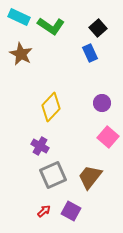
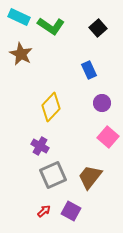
blue rectangle: moved 1 px left, 17 px down
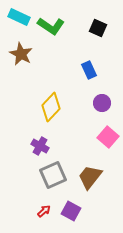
black square: rotated 24 degrees counterclockwise
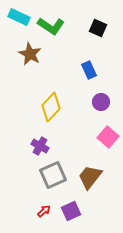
brown star: moved 9 px right
purple circle: moved 1 px left, 1 px up
purple square: rotated 36 degrees clockwise
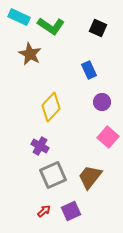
purple circle: moved 1 px right
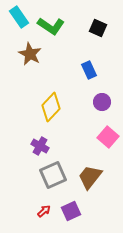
cyan rectangle: rotated 30 degrees clockwise
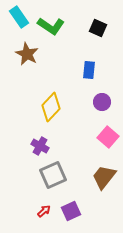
brown star: moved 3 px left
blue rectangle: rotated 30 degrees clockwise
brown trapezoid: moved 14 px right
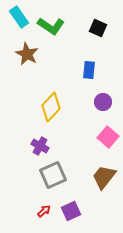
purple circle: moved 1 px right
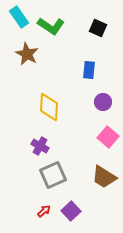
yellow diamond: moved 2 px left; rotated 40 degrees counterclockwise
brown trapezoid: rotated 96 degrees counterclockwise
purple square: rotated 18 degrees counterclockwise
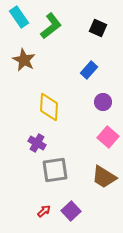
green L-shape: rotated 72 degrees counterclockwise
brown star: moved 3 px left, 6 px down
blue rectangle: rotated 36 degrees clockwise
purple cross: moved 3 px left, 3 px up
gray square: moved 2 px right, 5 px up; rotated 16 degrees clockwise
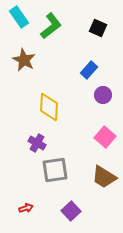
purple circle: moved 7 px up
pink square: moved 3 px left
red arrow: moved 18 px left, 3 px up; rotated 24 degrees clockwise
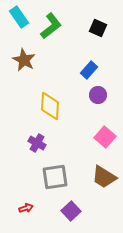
purple circle: moved 5 px left
yellow diamond: moved 1 px right, 1 px up
gray square: moved 7 px down
